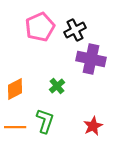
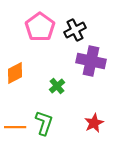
pink pentagon: rotated 12 degrees counterclockwise
purple cross: moved 2 px down
orange diamond: moved 16 px up
green L-shape: moved 1 px left, 2 px down
red star: moved 1 px right, 3 px up
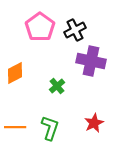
green L-shape: moved 6 px right, 5 px down
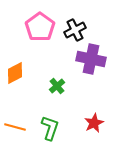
purple cross: moved 2 px up
orange line: rotated 15 degrees clockwise
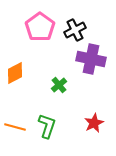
green cross: moved 2 px right, 1 px up
green L-shape: moved 3 px left, 2 px up
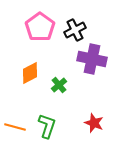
purple cross: moved 1 px right
orange diamond: moved 15 px right
red star: rotated 24 degrees counterclockwise
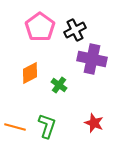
green cross: rotated 14 degrees counterclockwise
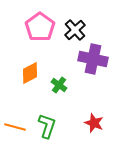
black cross: rotated 15 degrees counterclockwise
purple cross: moved 1 px right
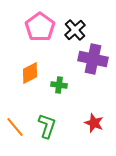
green cross: rotated 28 degrees counterclockwise
orange line: rotated 35 degrees clockwise
